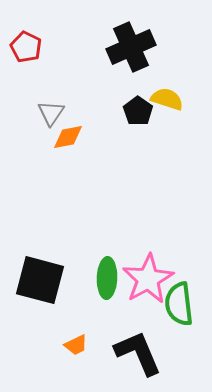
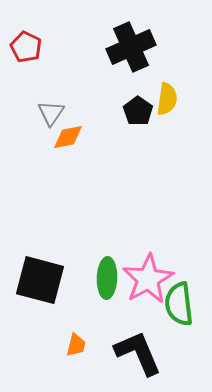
yellow semicircle: rotated 80 degrees clockwise
orange trapezoid: rotated 50 degrees counterclockwise
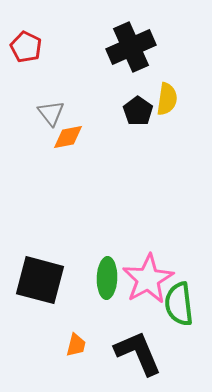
gray triangle: rotated 12 degrees counterclockwise
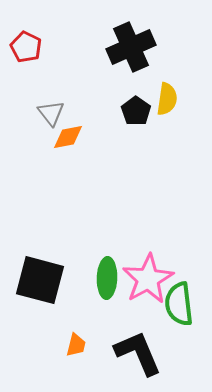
black pentagon: moved 2 px left
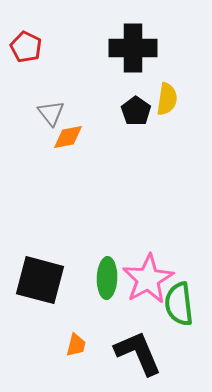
black cross: moved 2 px right, 1 px down; rotated 24 degrees clockwise
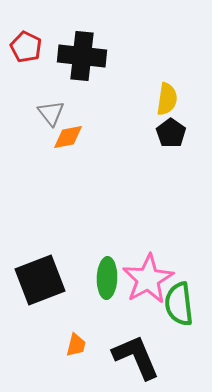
black cross: moved 51 px left, 8 px down; rotated 6 degrees clockwise
black pentagon: moved 35 px right, 22 px down
black square: rotated 36 degrees counterclockwise
black L-shape: moved 2 px left, 4 px down
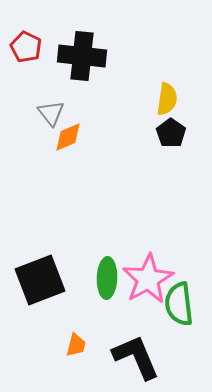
orange diamond: rotated 12 degrees counterclockwise
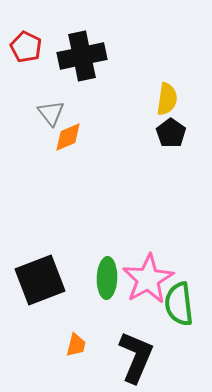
black cross: rotated 18 degrees counterclockwise
black L-shape: rotated 46 degrees clockwise
